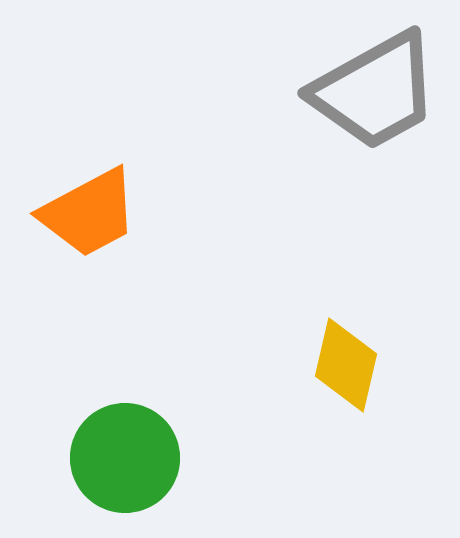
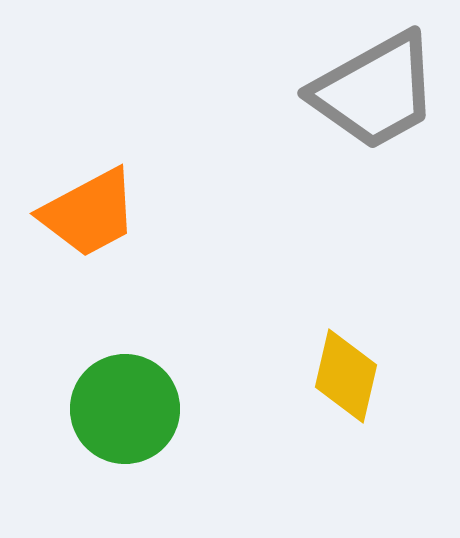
yellow diamond: moved 11 px down
green circle: moved 49 px up
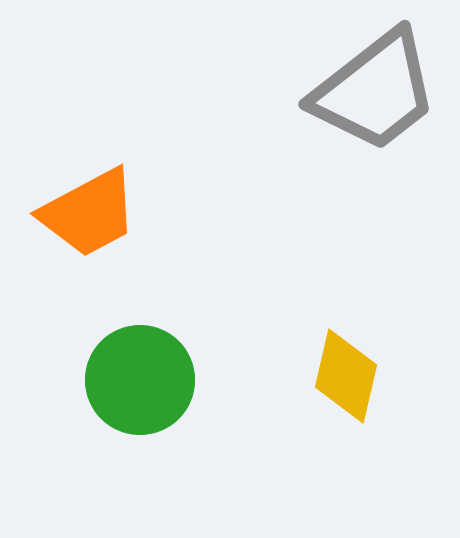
gray trapezoid: rotated 9 degrees counterclockwise
green circle: moved 15 px right, 29 px up
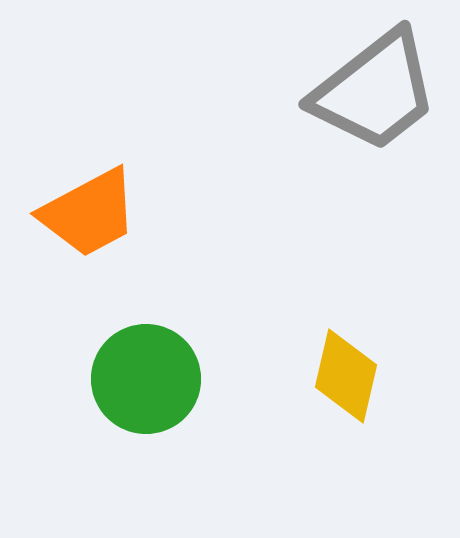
green circle: moved 6 px right, 1 px up
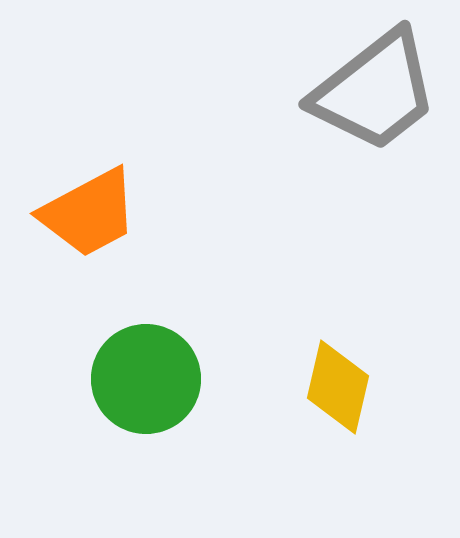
yellow diamond: moved 8 px left, 11 px down
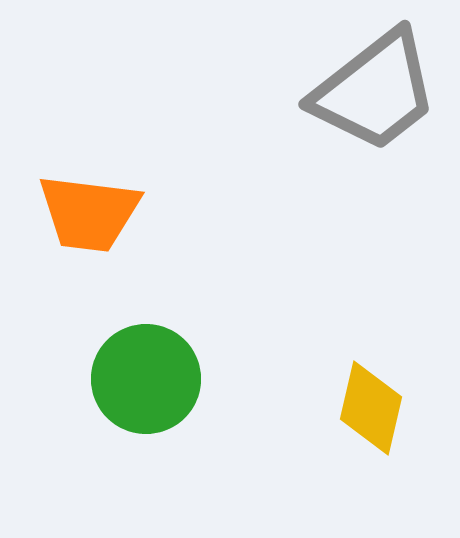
orange trapezoid: rotated 35 degrees clockwise
yellow diamond: moved 33 px right, 21 px down
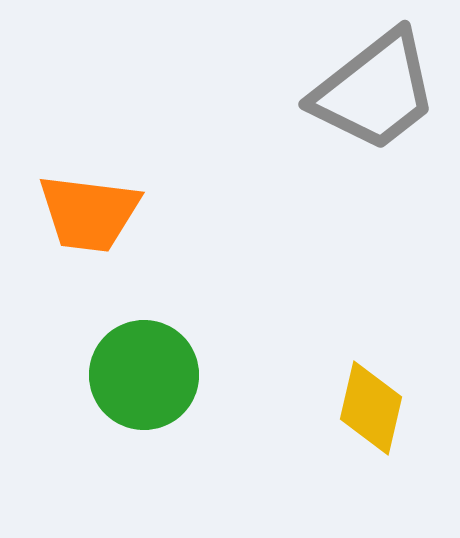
green circle: moved 2 px left, 4 px up
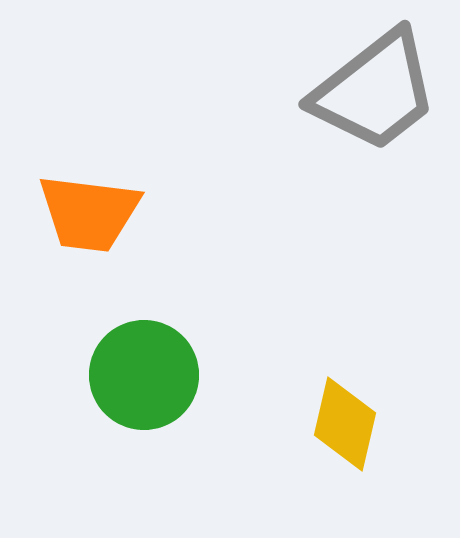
yellow diamond: moved 26 px left, 16 px down
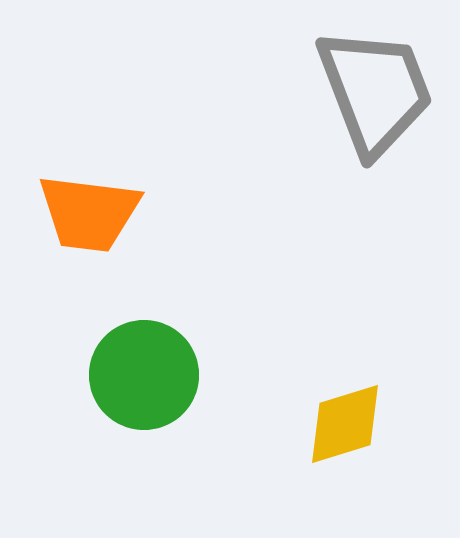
gray trapezoid: rotated 73 degrees counterclockwise
yellow diamond: rotated 60 degrees clockwise
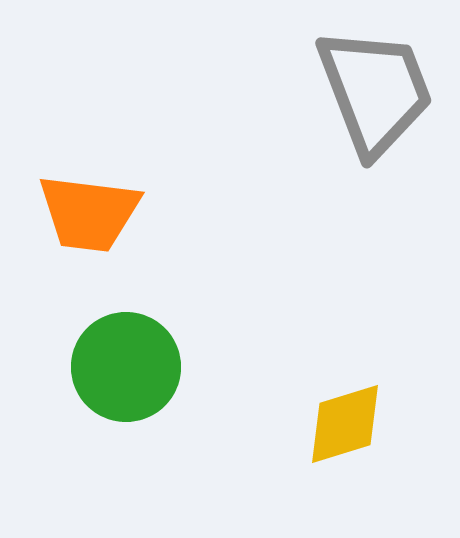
green circle: moved 18 px left, 8 px up
